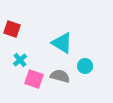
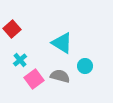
red square: rotated 30 degrees clockwise
pink square: rotated 36 degrees clockwise
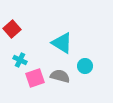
cyan cross: rotated 24 degrees counterclockwise
pink square: moved 1 px right, 1 px up; rotated 18 degrees clockwise
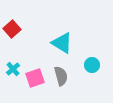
cyan cross: moved 7 px left, 9 px down; rotated 24 degrees clockwise
cyan circle: moved 7 px right, 1 px up
gray semicircle: moved 1 px right; rotated 60 degrees clockwise
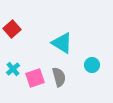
gray semicircle: moved 2 px left, 1 px down
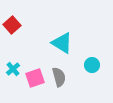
red square: moved 4 px up
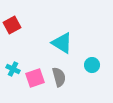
red square: rotated 12 degrees clockwise
cyan cross: rotated 24 degrees counterclockwise
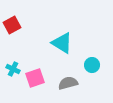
gray semicircle: moved 9 px right, 6 px down; rotated 90 degrees counterclockwise
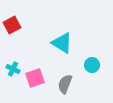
gray semicircle: moved 3 px left, 1 px down; rotated 54 degrees counterclockwise
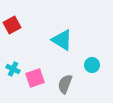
cyan triangle: moved 3 px up
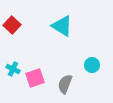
red square: rotated 18 degrees counterclockwise
cyan triangle: moved 14 px up
